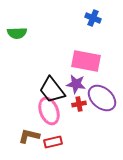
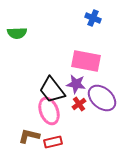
red cross: rotated 24 degrees counterclockwise
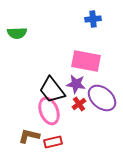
blue cross: moved 1 px down; rotated 28 degrees counterclockwise
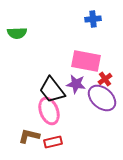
red cross: moved 26 px right, 25 px up
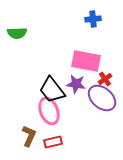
brown L-shape: rotated 100 degrees clockwise
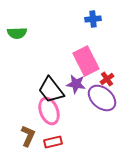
pink rectangle: rotated 52 degrees clockwise
red cross: moved 2 px right
black trapezoid: moved 1 px left
brown L-shape: moved 1 px left
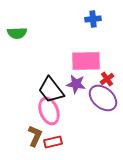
pink rectangle: rotated 64 degrees counterclockwise
purple ellipse: moved 1 px right
brown L-shape: moved 7 px right
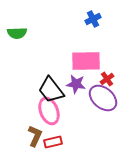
blue cross: rotated 21 degrees counterclockwise
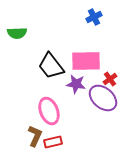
blue cross: moved 1 px right, 2 px up
red cross: moved 3 px right
black trapezoid: moved 24 px up
